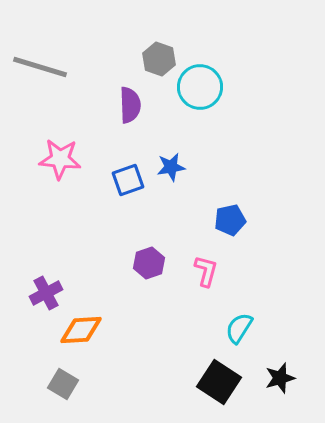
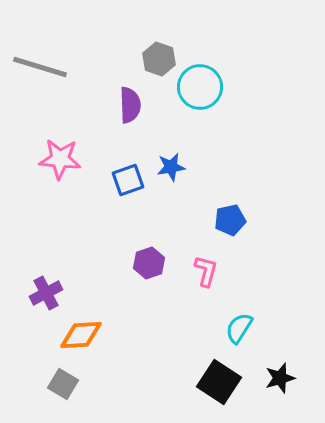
orange diamond: moved 5 px down
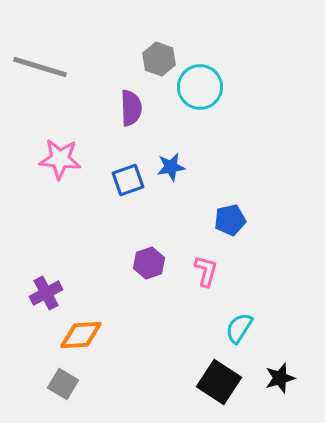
purple semicircle: moved 1 px right, 3 px down
